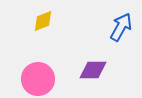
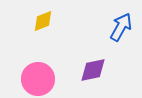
purple diamond: rotated 12 degrees counterclockwise
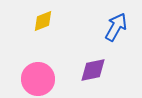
blue arrow: moved 5 px left
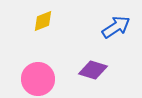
blue arrow: rotated 28 degrees clockwise
purple diamond: rotated 28 degrees clockwise
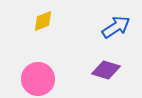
purple diamond: moved 13 px right
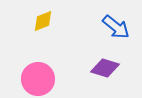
blue arrow: rotated 72 degrees clockwise
purple diamond: moved 1 px left, 2 px up
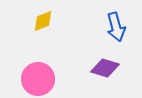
blue arrow: rotated 36 degrees clockwise
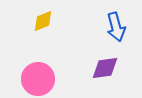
purple diamond: rotated 24 degrees counterclockwise
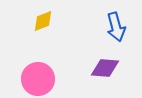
purple diamond: rotated 12 degrees clockwise
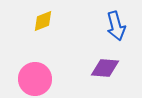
blue arrow: moved 1 px up
pink circle: moved 3 px left
